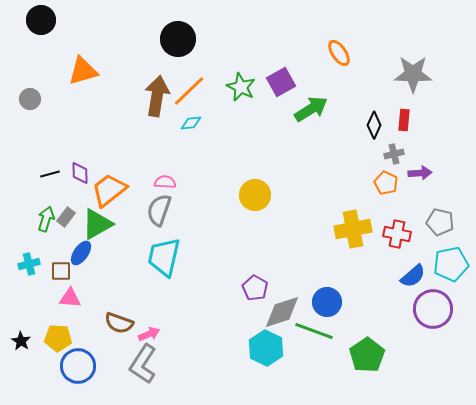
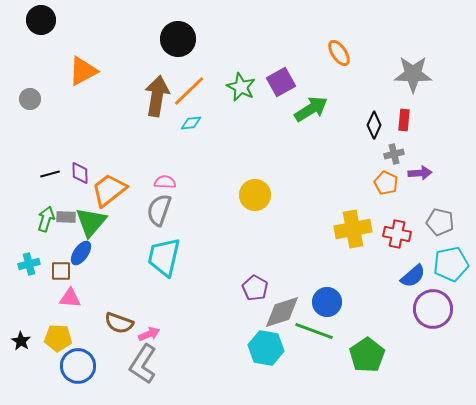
orange triangle at (83, 71): rotated 12 degrees counterclockwise
gray rectangle at (66, 217): rotated 54 degrees clockwise
green triangle at (97, 224): moved 6 px left, 2 px up; rotated 20 degrees counterclockwise
cyan hexagon at (266, 348): rotated 16 degrees counterclockwise
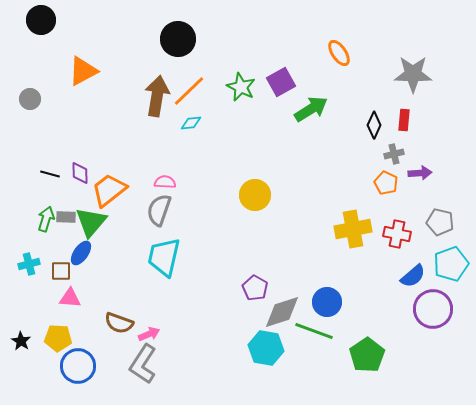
black line at (50, 174): rotated 30 degrees clockwise
cyan pentagon at (451, 264): rotated 8 degrees counterclockwise
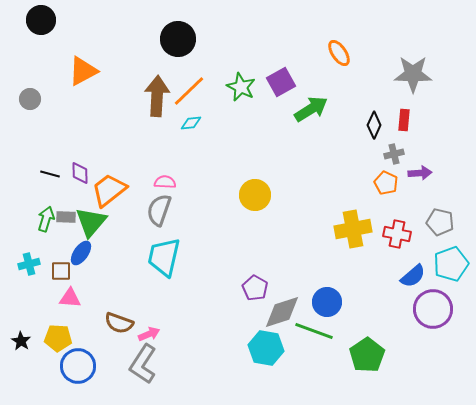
brown arrow at (157, 96): rotated 6 degrees counterclockwise
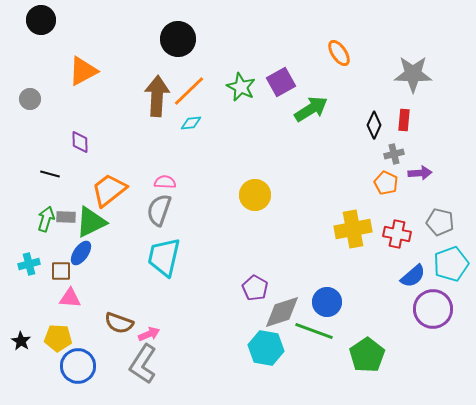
purple diamond at (80, 173): moved 31 px up
green triangle at (91, 222): rotated 24 degrees clockwise
